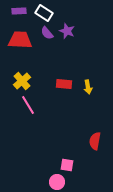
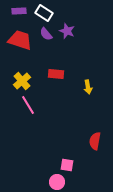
purple semicircle: moved 1 px left, 1 px down
red trapezoid: rotated 15 degrees clockwise
red rectangle: moved 8 px left, 10 px up
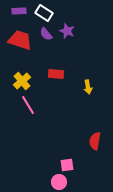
pink square: rotated 16 degrees counterclockwise
pink circle: moved 2 px right
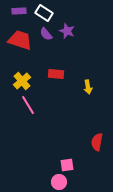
red semicircle: moved 2 px right, 1 px down
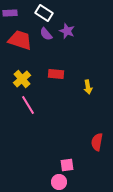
purple rectangle: moved 9 px left, 2 px down
yellow cross: moved 2 px up
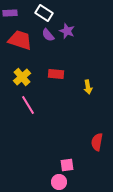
purple semicircle: moved 2 px right, 1 px down
yellow cross: moved 2 px up
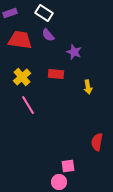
purple rectangle: rotated 16 degrees counterclockwise
purple star: moved 7 px right, 21 px down
red trapezoid: rotated 10 degrees counterclockwise
pink square: moved 1 px right, 1 px down
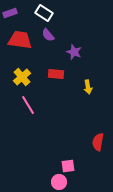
red semicircle: moved 1 px right
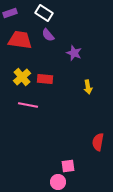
purple star: moved 1 px down
red rectangle: moved 11 px left, 5 px down
pink line: rotated 48 degrees counterclockwise
pink circle: moved 1 px left
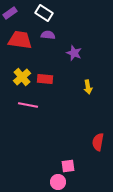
purple rectangle: rotated 16 degrees counterclockwise
purple semicircle: rotated 136 degrees clockwise
